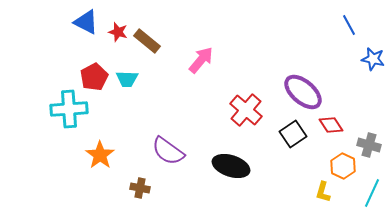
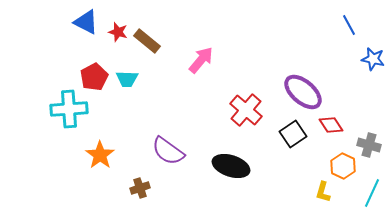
brown cross: rotated 30 degrees counterclockwise
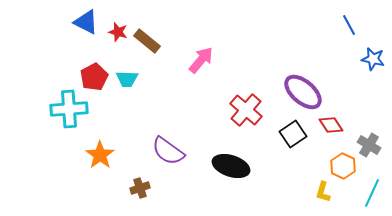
gray cross: rotated 15 degrees clockwise
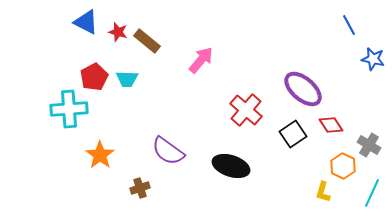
purple ellipse: moved 3 px up
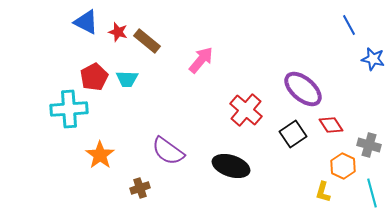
gray cross: rotated 15 degrees counterclockwise
cyan line: rotated 40 degrees counterclockwise
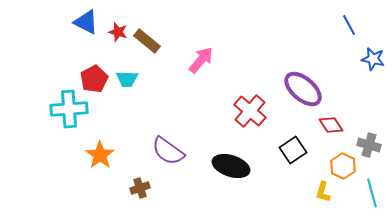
red pentagon: moved 2 px down
red cross: moved 4 px right, 1 px down
black square: moved 16 px down
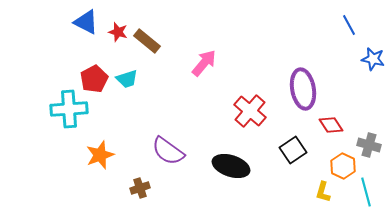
pink arrow: moved 3 px right, 3 px down
cyan trapezoid: rotated 20 degrees counterclockwise
purple ellipse: rotated 39 degrees clockwise
orange star: rotated 16 degrees clockwise
cyan line: moved 6 px left, 1 px up
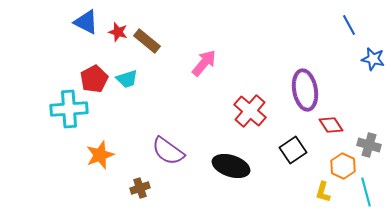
purple ellipse: moved 2 px right, 1 px down
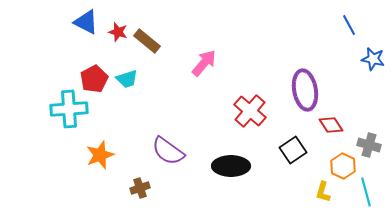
black ellipse: rotated 18 degrees counterclockwise
